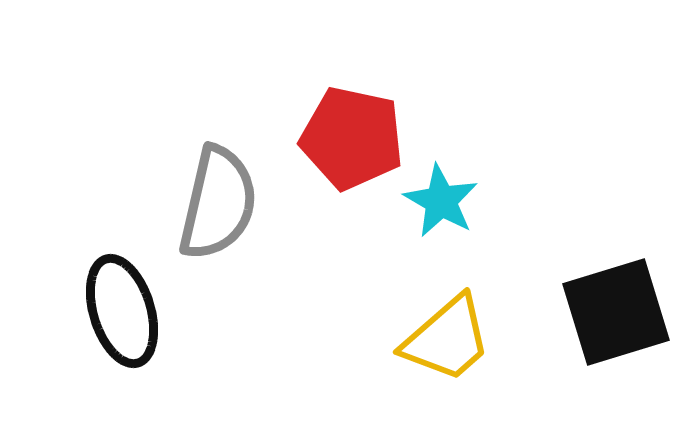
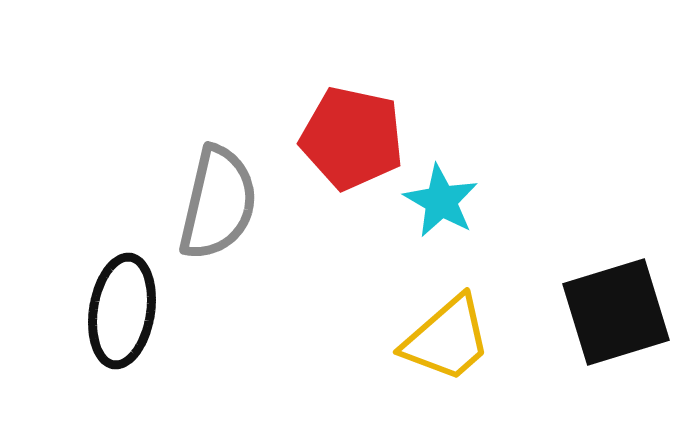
black ellipse: rotated 26 degrees clockwise
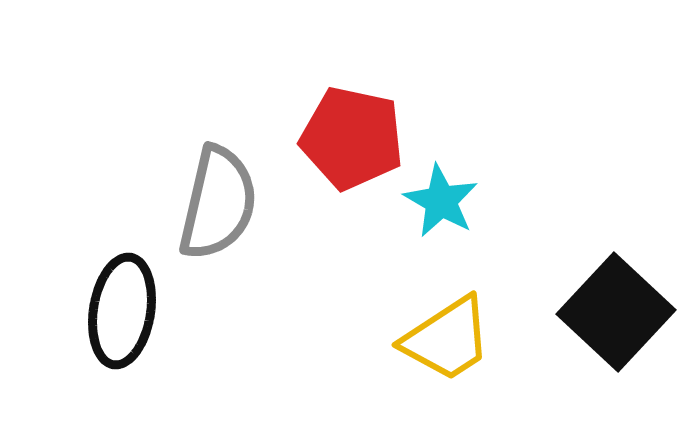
black square: rotated 30 degrees counterclockwise
yellow trapezoid: rotated 8 degrees clockwise
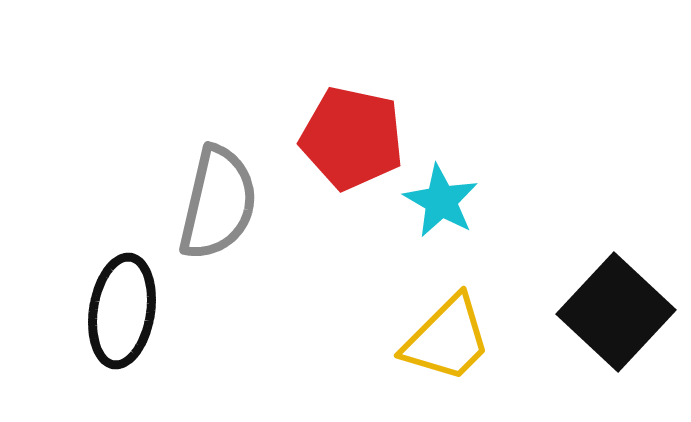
yellow trapezoid: rotated 12 degrees counterclockwise
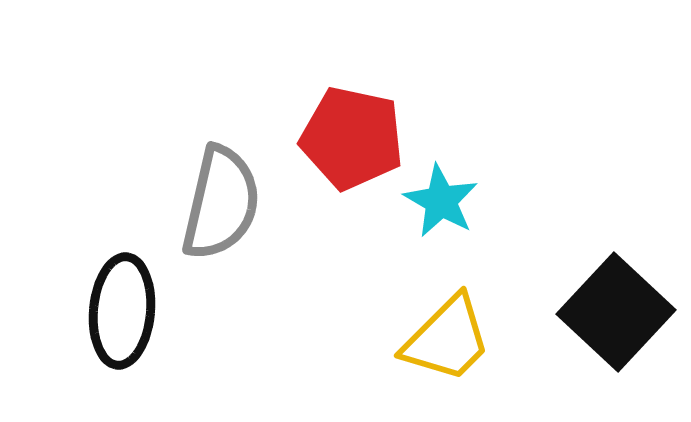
gray semicircle: moved 3 px right
black ellipse: rotated 4 degrees counterclockwise
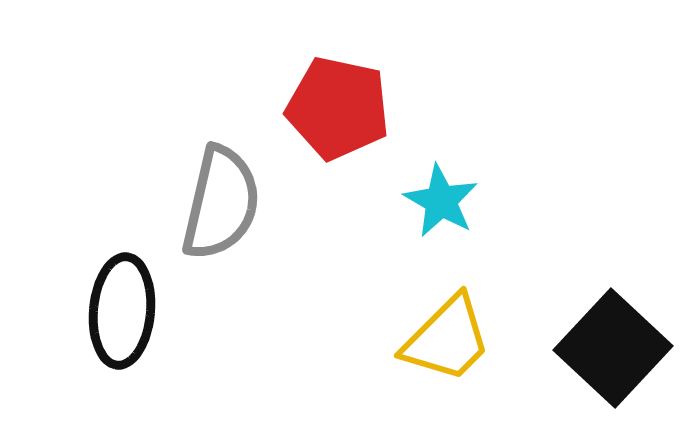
red pentagon: moved 14 px left, 30 px up
black square: moved 3 px left, 36 px down
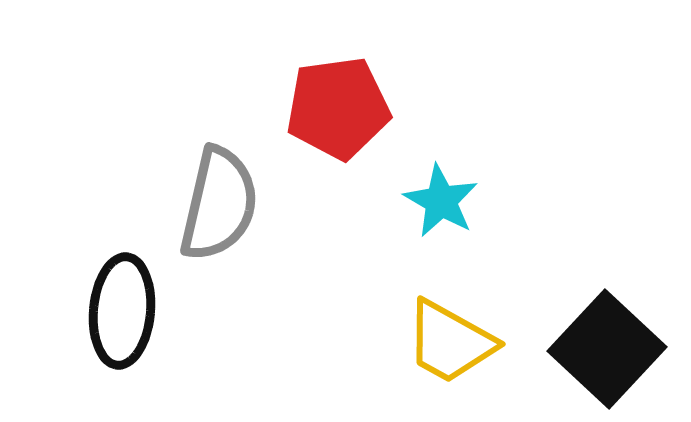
red pentagon: rotated 20 degrees counterclockwise
gray semicircle: moved 2 px left, 1 px down
yellow trapezoid: moved 3 px right, 3 px down; rotated 74 degrees clockwise
black square: moved 6 px left, 1 px down
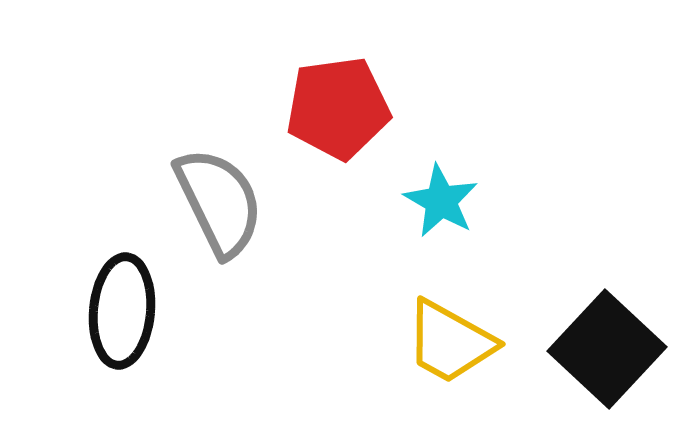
gray semicircle: moved 2 px up; rotated 39 degrees counterclockwise
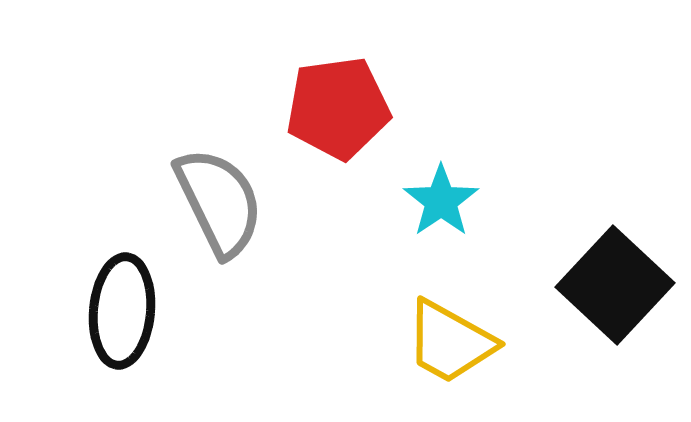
cyan star: rotated 8 degrees clockwise
black square: moved 8 px right, 64 px up
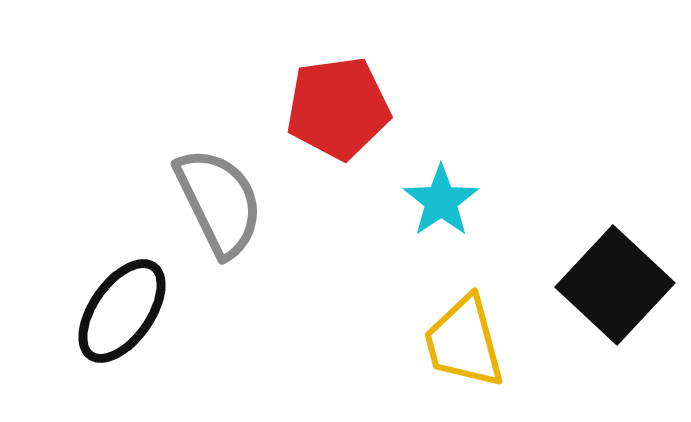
black ellipse: rotated 30 degrees clockwise
yellow trapezoid: moved 14 px right; rotated 46 degrees clockwise
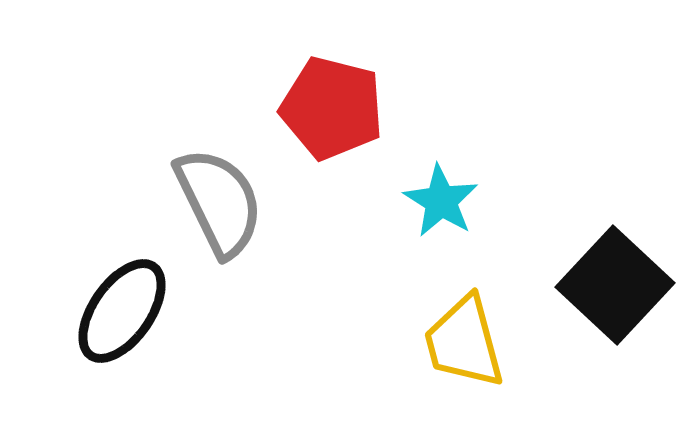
red pentagon: moved 6 px left; rotated 22 degrees clockwise
cyan star: rotated 6 degrees counterclockwise
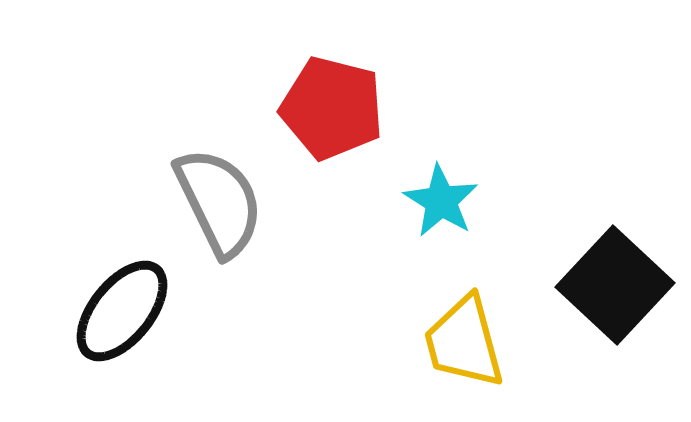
black ellipse: rotated 4 degrees clockwise
